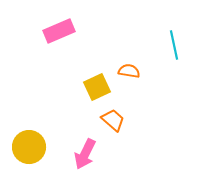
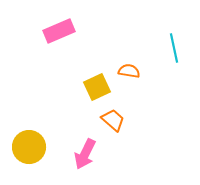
cyan line: moved 3 px down
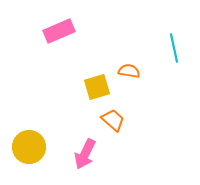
yellow square: rotated 8 degrees clockwise
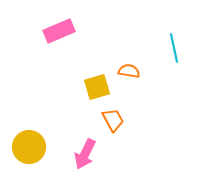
orange trapezoid: rotated 20 degrees clockwise
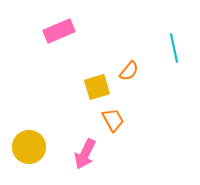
orange semicircle: rotated 120 degrees clockwise
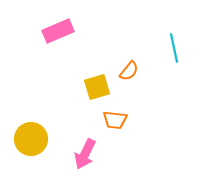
pink rectangle: moved 1 px left
orange trapezoid: moved 2 px right; rotated 125 degrees clockwise
yellow circle: moved 2 px right, 8 px up
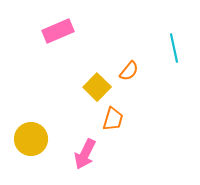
yellow square: rotated 28 degrees counterclockwise
orange trapezoid: moved 2 px left, 1 px up; rotated 80 degrees counterclockwise
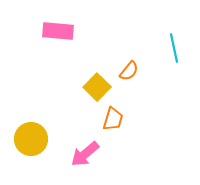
pink rectangle: rotated 28 degrees clockwise
pink arrow: rotated 24 degrees clockwise
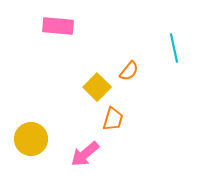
pink rectangle: moved 5 px up
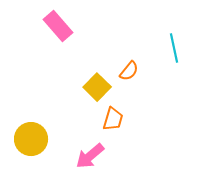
pink rectangle: rotated 44 degrees clockwise
pink arrow: moved 5 px right, 2 px down
